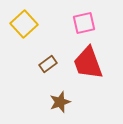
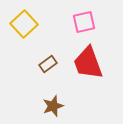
pink square: moved 1 px up
brown star: moved 7 px left, 4 px down
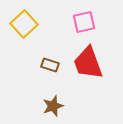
brown rectangle: moved 2 px right, 1 px down; rotated 54 degrees clockwise
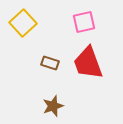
yellow square: moved 1 px left, 1 px up
brown rectangle: moved 2 px up
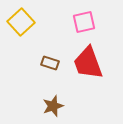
yellow square: moved 2 px left, 1 px up
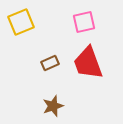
yellow square: rotated 20 degrees clockwise
brown rectangle: rotated 42 degrees counterclockwise
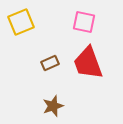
pink square: rotated 25 degrees clockwise
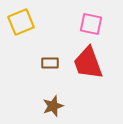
pink square: moved 7 px right, 2 px down
brown rectangle: rotated 24 degrees clockwise
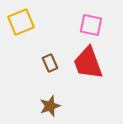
pink square: moved 1 px down
brown rectangle: rotated 66 degrees clockwise
brown star: moved 3 px left
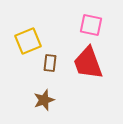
yellow square: moved 7 px right, 19 px down
brown rectangle: rotated 30 degrees clockwise
brown star: moved 6 px left, 6 px up
